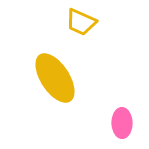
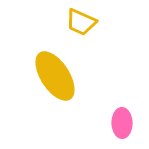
yellow ellipse: moved 2 px up
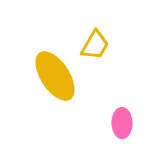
yellow trapezoid: moved 14 px right, 23 px down; rotated 84 degrees counterclockwise
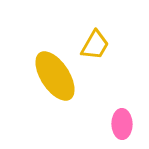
pink ellipse: moved 1 px down
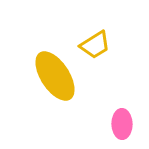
yellow trapezoid: rotated 28 degrees clockwise
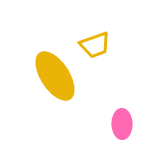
yellow trapezoid: rotated 12 degrees clockwise
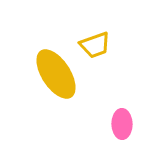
yellow ellipse: moved 1 px right, 2 px up
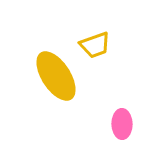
yellow ellipse: moved 2 px down
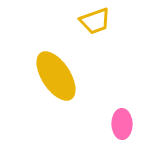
yellow trapezoid: moved 24 px up
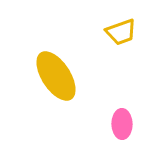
yellow trapezoid: moved 26 px right, 11 px down
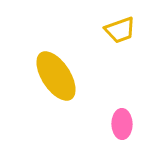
yellow trapezoid: moved 1 px left, 2 px up
